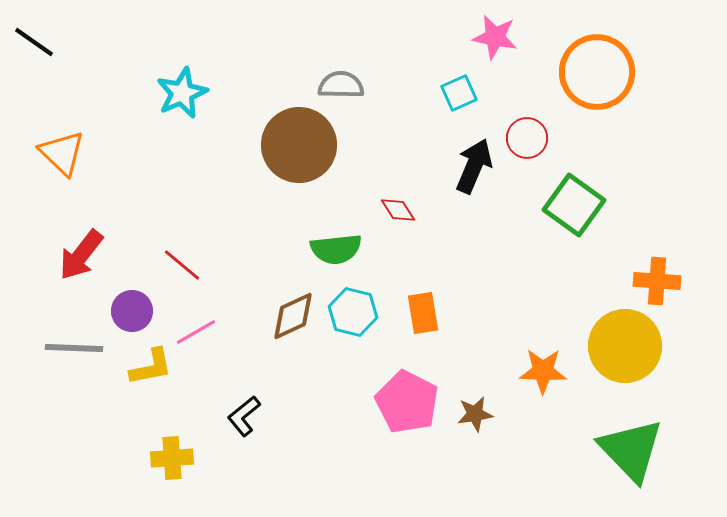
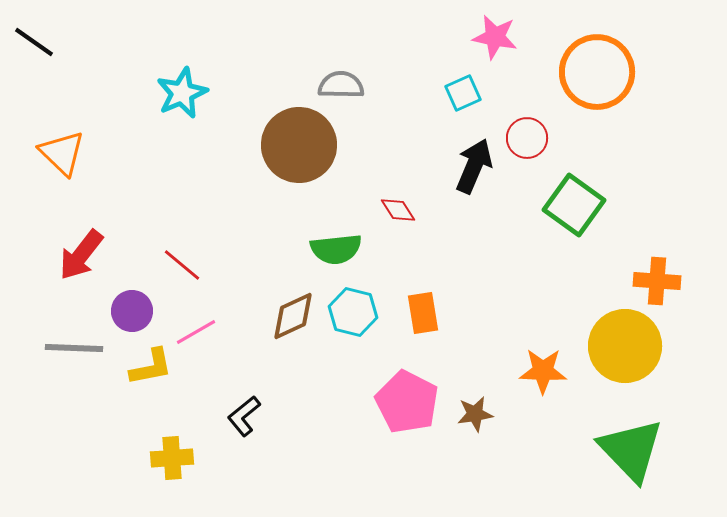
cyan square: moved 4 px right
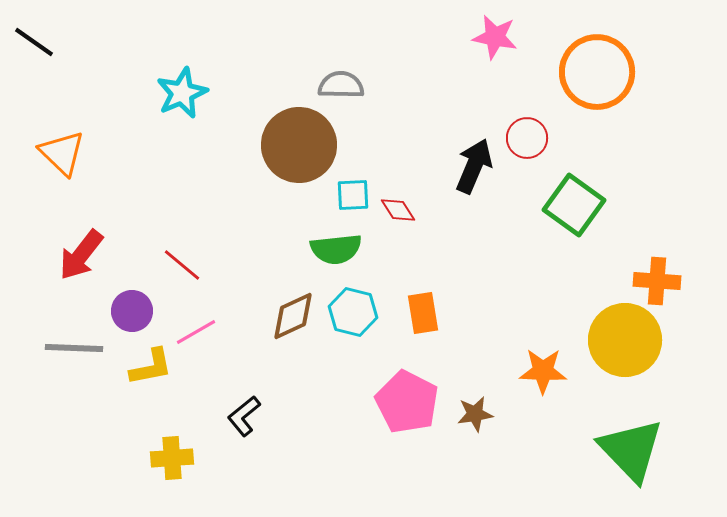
cyan square: moved 110 px left, 102 px down; rotated 21 degrees clockwise
yellow circle: moved 6 px up
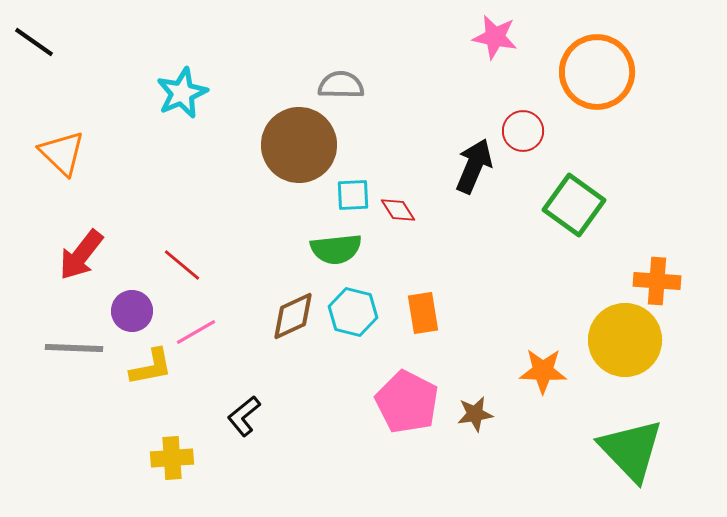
red circle: moved 4 px left, 7 px up
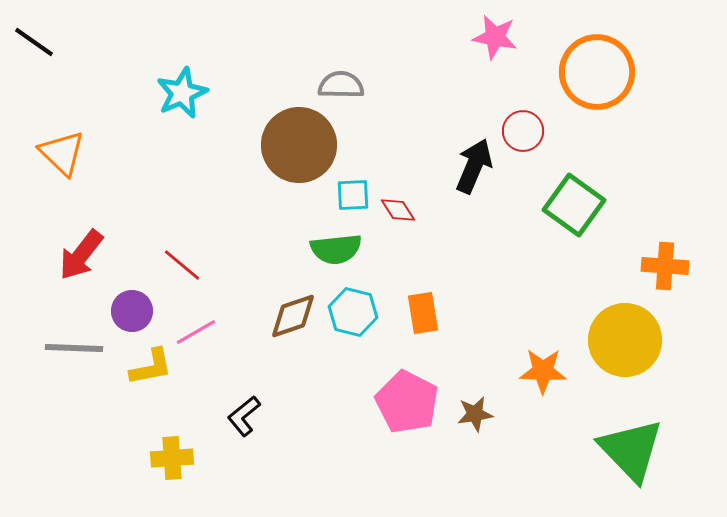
orange cross: moved 8 px right, 15 px up
brown diamond: rotated 6 degrees clockwise
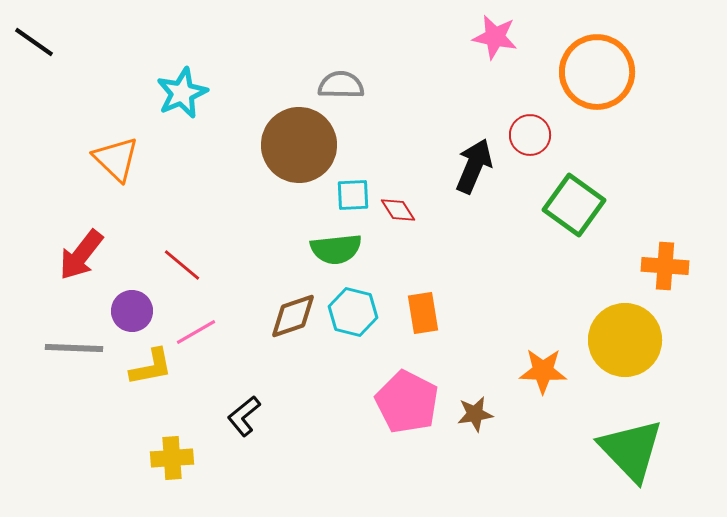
red circle: moved 7 px right, 4 px down
orange triangle: moved 54 px right, 6 px down
